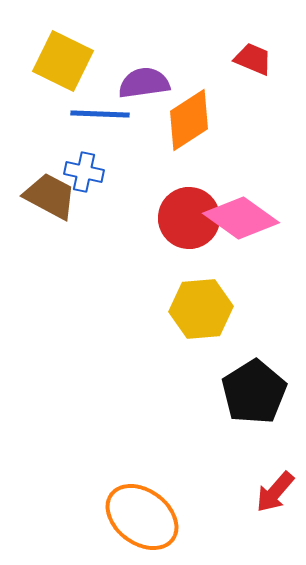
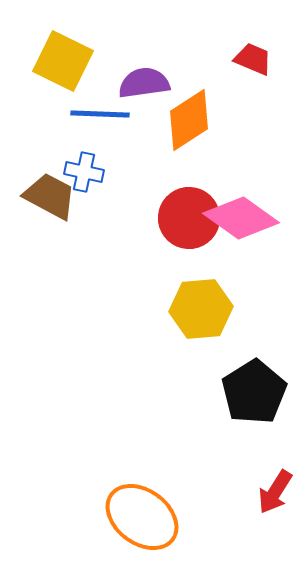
red arrow: rotated 9 degrees counterclockwise
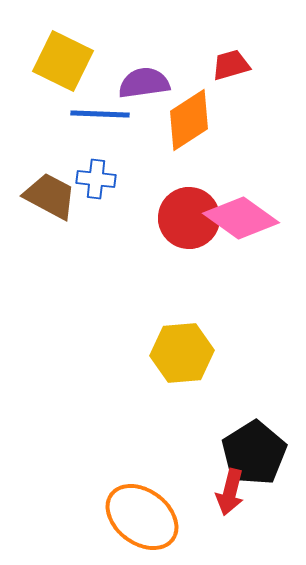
red trapezoid: moved 22 px left, 6 px down; rotated 39 degrees counterclockwise
blue cross: moved 12 px right, 7 px down; rotated 6 degrees counterclockwise
yellow hexagon: moved 19 px left, 44 px down
black pentagon: moved 61 px down
red arrow: moved 45 px left; rotated 18 degrees counterclockwise
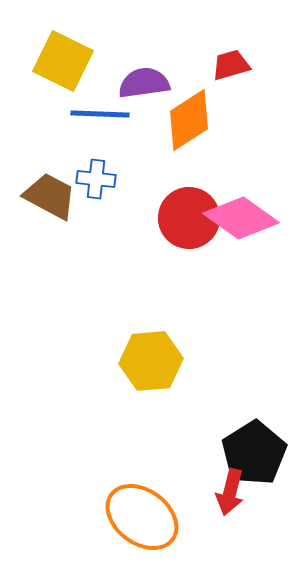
yellow hexagon: moved 31 px left, 8 px down
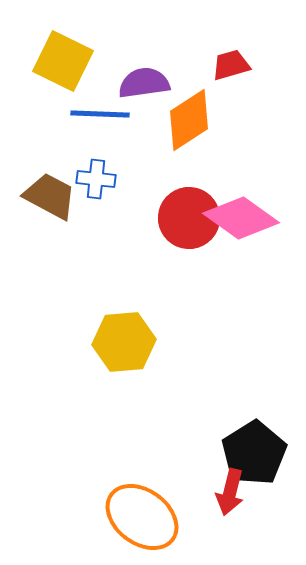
yellow hexagon: moved 27 px left, 19 px up
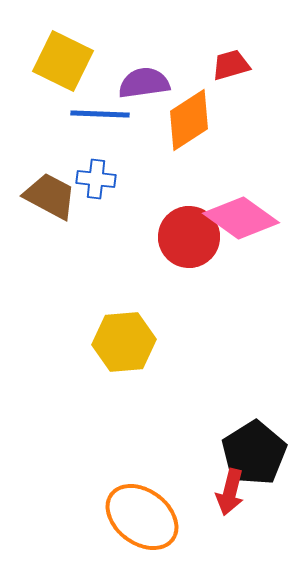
red circle: moved 19 px down
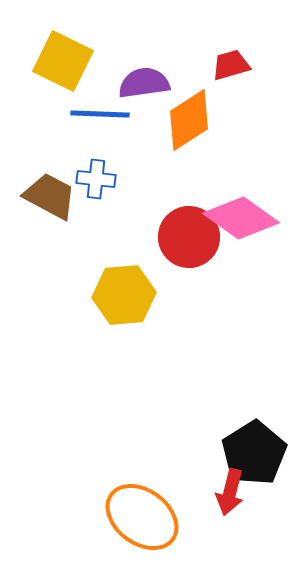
yellow hexagon: moved 47 px up
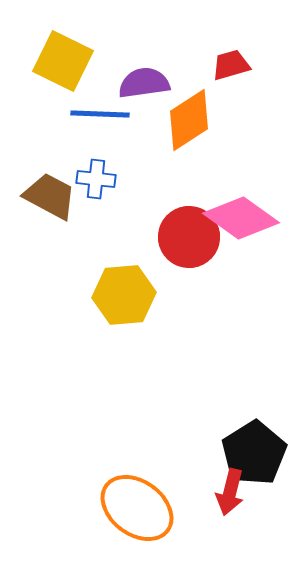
orange ellipse: moved 5 px left, 9 px up
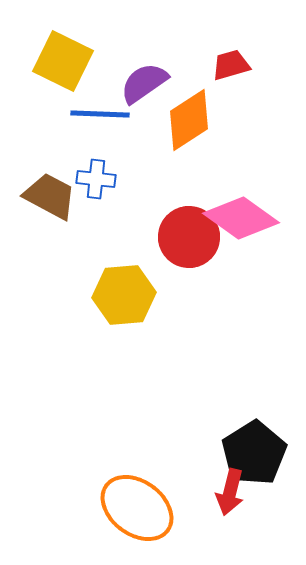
purple semicircle: rotated 27 degrees counterclockwise
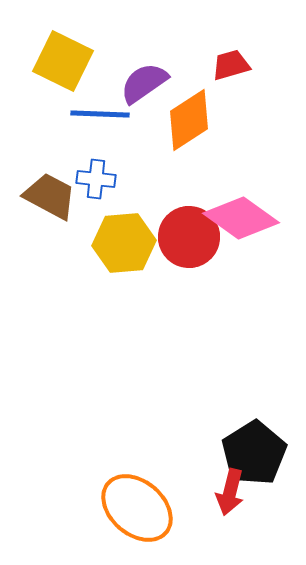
yellow hexagon: moved 52 px up
orange ellipse: rotated 4 degrees clockwise
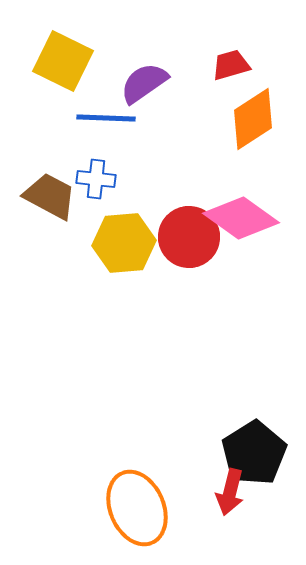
blue line: moved 6 px right, 4 px down
orange diamond: moved 64 px right, 1 px up
orange ellipse: rotated 26 degrees clockwise
